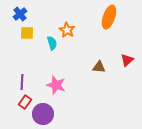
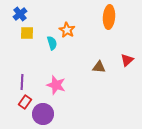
orange ellipse: rotated 15 degrees counterclockwise
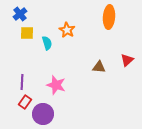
cyan semicircle: moved 5 px left
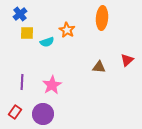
orange ellipse: moved 7 px left, 1 px down
cyan semicircle: moved 1 px up; rotated 88 degrees clockwise
pink star: moved 4 px left; rotated 24 degrees clockwise
red rectangle: moved 10 px left, 10 px down
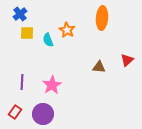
cyan semicircle: moved 1 px right, 2 px up; rotated 88 degrees clockwise
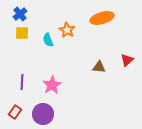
orange ellipse: rotated 70 degrees clockwise
yellow square: moved 5 px left
